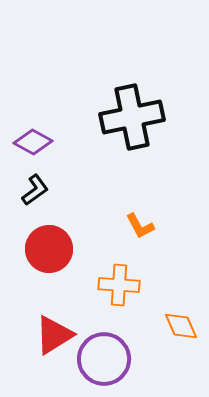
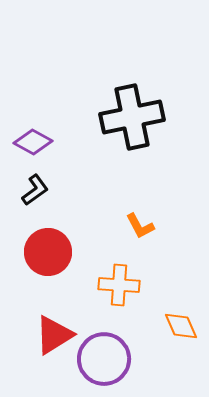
red circle: moved 1 px left, 3 px down
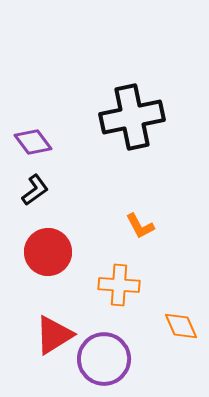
purple diamond: rotated 24 degrees clockwise
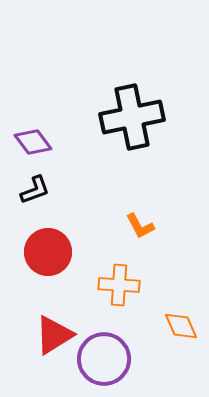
black L-shape: rotated 16 degrees clockwise
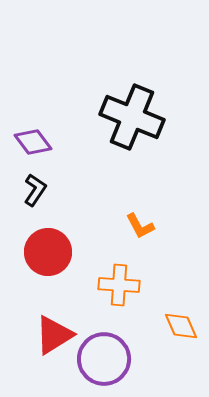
black cross: rotated 34 degrees clockwise
black L-shape: rotated 36 degrees counterclockwise
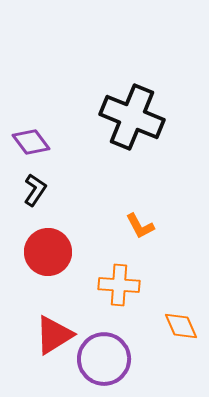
purple diamond: moved 2 px left
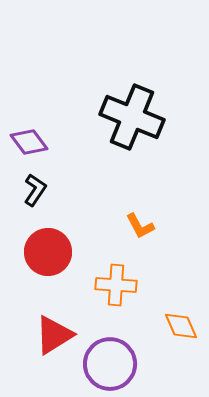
purple diamond: moved 2 px left
orange cross: moved 3 px left
purple circle: moved 6 px right, 5 px down
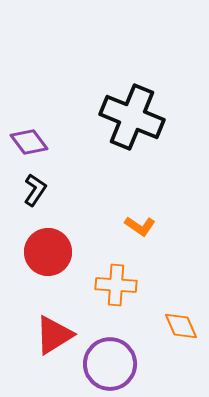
orange L-shape: rotated 28 degrees counterclockwise
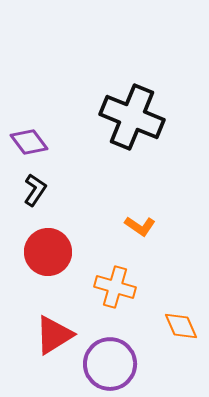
orange cross: moved 1 px left, 2 px down; rotated 12 degrees clockwise
